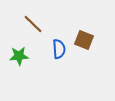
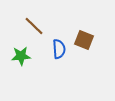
brown line: moved 1 px right, 2 px down
green star: moved 2 px right
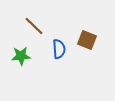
brown square: moved 3 px right
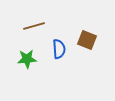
brown line: rotated 60 degrees counterclockwise
green star: moved 6 px right, 3 px down
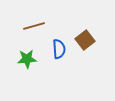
brown square: moved 2 px left; rotated 30 degrees clockwise
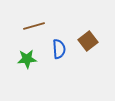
brown square: moved 3 px right, 1 px down
